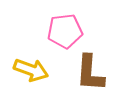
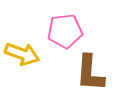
yellow arrow: moved 9 px left, 16 px up
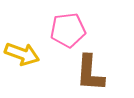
pink pentagon: moved 3 px right, 1 px up
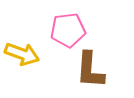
brown L-shape: moved 3 px up
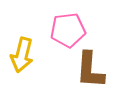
yellow arrow: moved 1 px down; rotated 84 degrees clockwise
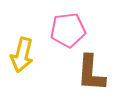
brown L-shape: moved 1 px right, 3 px down
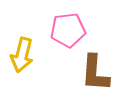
brown L-shape: moved 4 px right
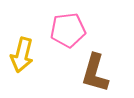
brown L-shape: rotated 12 degrees clockwise
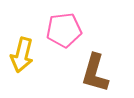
pink pentagon: moved 4 px left
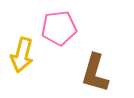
pink pentagon: moved 5 px left, 2 px up
